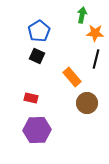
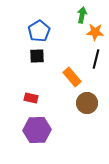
orange star: moved 1 px up
black square: rotated 28 degrees counterclockwise
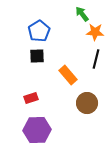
green arrow: moved 1 px up; rotated 49 degrees counterclockwise
orange rectangle: moved 4 px left, 2 px up
red rectangle: rotated 32 degrees counterclockwise
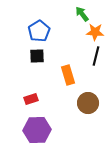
black line: moved 3 px up
orange rectangle: rotated 24 degrees clockwise
red rectangle: moved 1 px down
brown circle: moved 1 px right
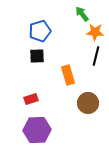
blue pentagon: moved 1 px right; rotated 15 degrees clockwise
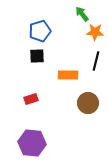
black line: moved 5 px down
orange rectangle: rotated 72 degrees counterclockwise
purple hexagon: moved 5 px left, 13 px down; rotated 8 degrees clockwise
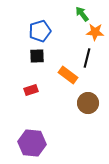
black line: moved 9 px left, 3 px up
orange rectangle: rotated 36 degrees clockwise
red rectangle: moved 9 px up
